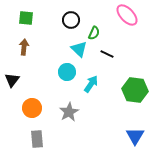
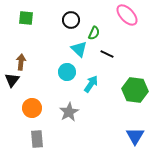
brown arrow: moved 3 px left, 15 px down
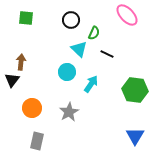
gray rectangle: moved 2 px down; rotated 18 degrees clockwise
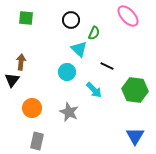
pink ellipse: moved 1 px right, 1 px down
black line: moved 12 px down
cyan arrow: moved 3 px right, 6 px down; rotated 102 degrees clockwise
gray star: rotated 18 degrees counterclockwise
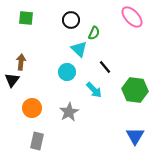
pink ellipse: moved 4 px right, 1 px down
black line: moved 2 px left, 1 px down; rotated 24 degrees clockwise
gray star: rotated 18 degrees clockwise
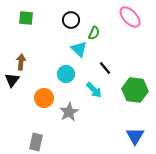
pink ellipse: moved 2 px left
black line: moved 1 px down
cyan circle: moved 1 px left, 2 px down
orange circle: moved 12 px right, 10 px up
gray rectangle: moved 1 px left, 1 px down
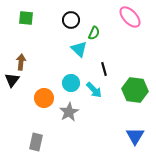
black line: moved 1 px left, 1 px down; rotated 24 degrees clockwise
cyan circle: moved 5 px right, 9 px down
